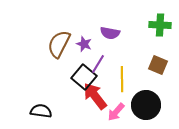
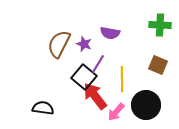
black semicircle: moved 2 px right, 3 px up
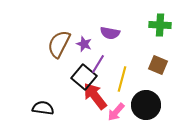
yellow line: rotated 15 degrees clockwise
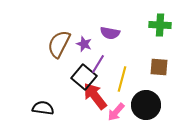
brown square: moved 1 px right, 2 px down; rotated 18 degrees counterclockwise
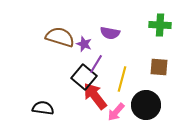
brown semicircle: moved 1 px right, 7 px up; rotated 80 degrees clockwise
purple line: moved 2 px left
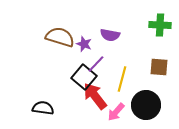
purple semicircle: moved 2 px down
purple line: rotated 12 degrees clockwise
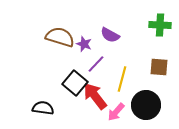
purple semicircle: rotated 18 degrees clockwise
black square: moved 9 px left, 6 px down
